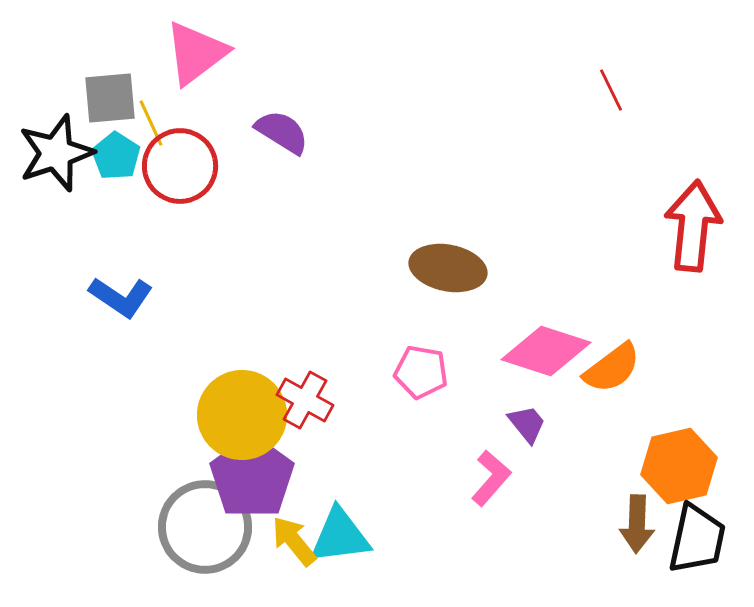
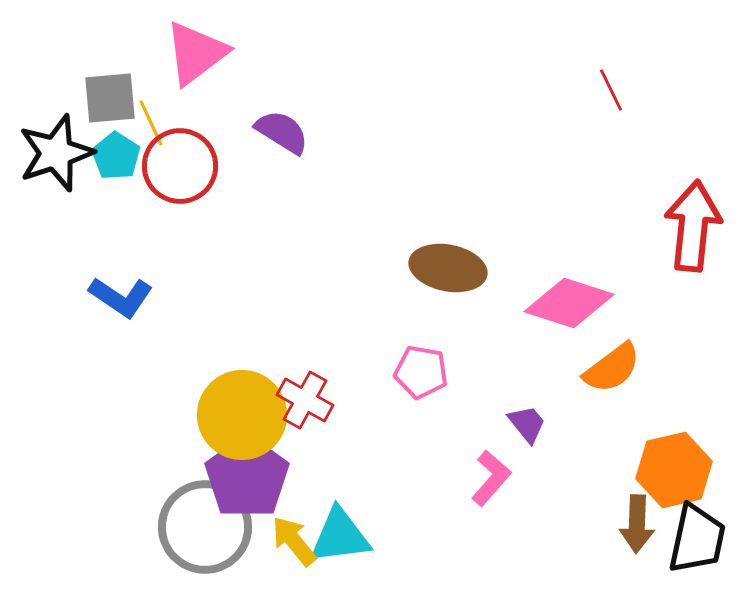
pink diamond: moved 23 px right, 48 px up
orange hexagon: moved 5 px left, 4 px down
purple pentagon: moved 5 px left
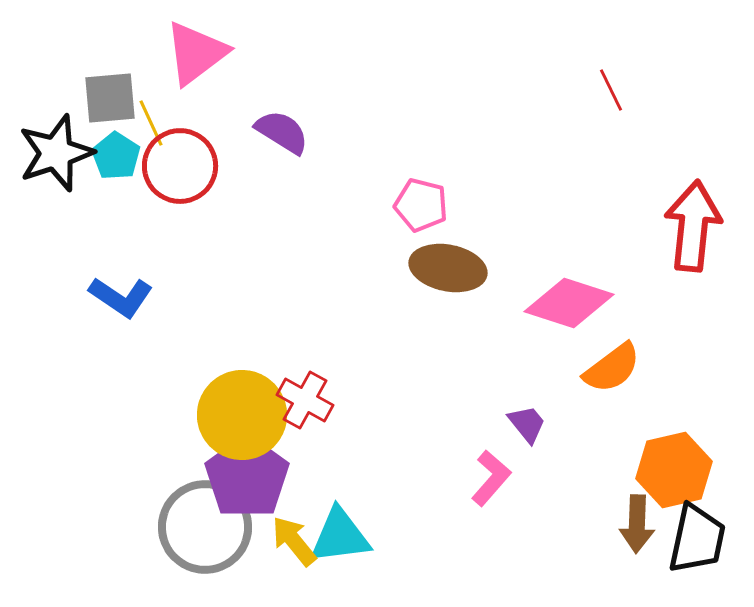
pink pentagon: moved 167 px up; rotated 4 degrees clockwise
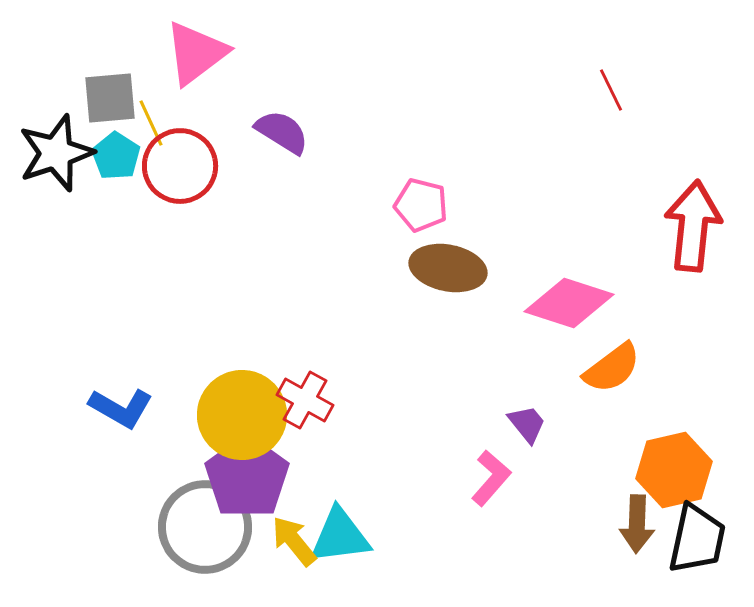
blue L-shape: moved 111 px down; rotated 4 degrees counterclockwise
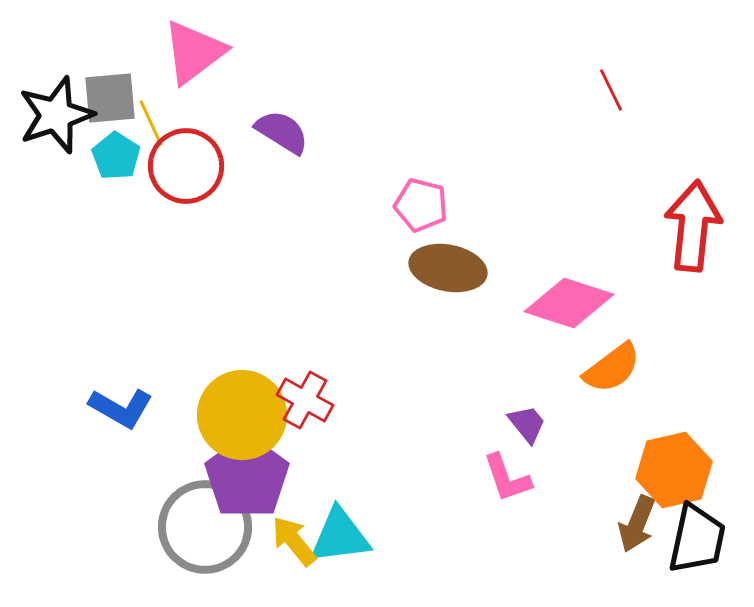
pink triangle: moved 2 px left, 1 px up
black star: moved 38 px up
red circle: moved 6 px right
pink L-shape: moved 16 px right; rotated 120 degrees clockwise
brown arrow: rotated 20 degrees clockwise
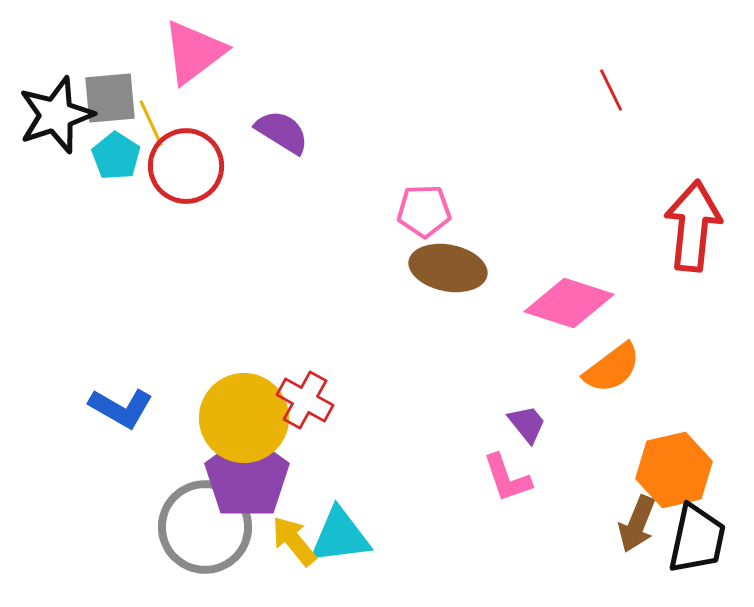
pink pentagon: moved 3 px right, 6 px down; rotated 16 degrees counterclockwise
yellow circle: moved 2 px right, 3 px down
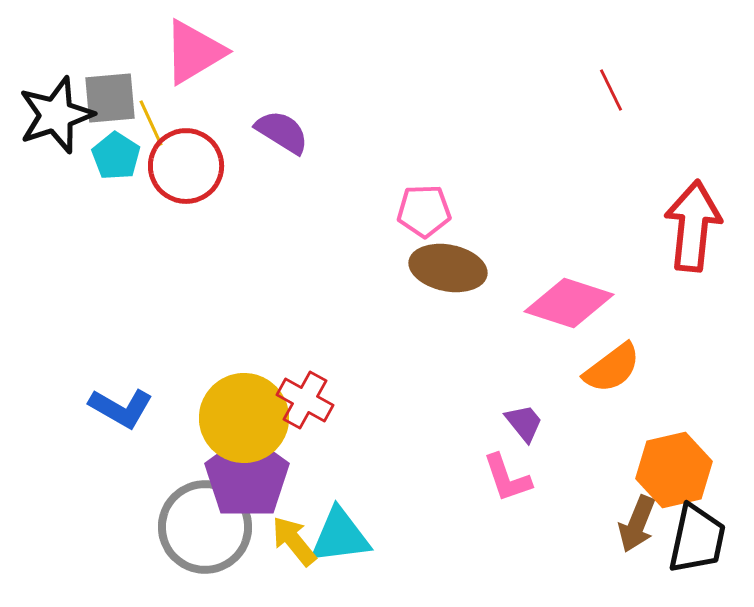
pink triangle: rotated 6 degrees clockwise
purple trapezoid: moved 3 px left, 1 px up
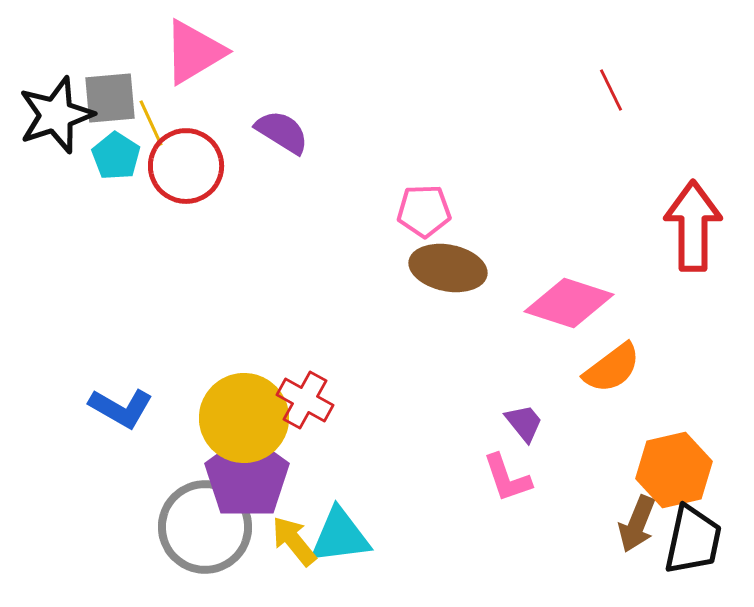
red arrow: rotated 6 degrees counterclockwise
black trapezoid: moved 4 px left, 1 px down
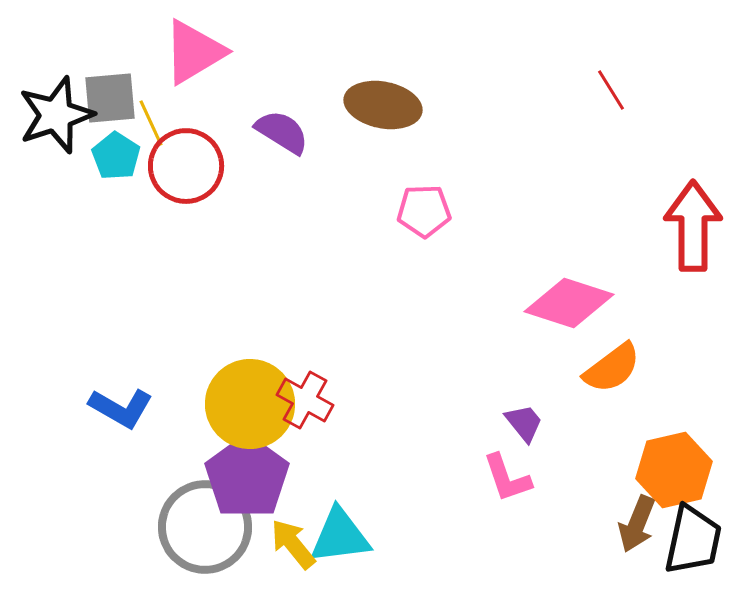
red line: rotated 6 degrees counterclockwise
brown ellipse: moved 65 px left, 163 px up
yellow circle: moved 6 px right, 14 px up
yellow arrow: moved 1 px left, 3 px down
